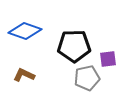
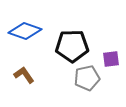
black pentagon: moved 2 px left
purple square: moved 3 px right
brown L-shape: rotated 30 degrees clockwise
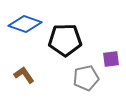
blue diamond: moved 7 px up
black pentagon: moved 7 px left, 6 px up
gray pentagon: moved 1 px left
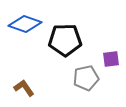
brown L-shape: moved 13 px down
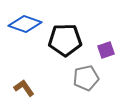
purple square: moved 5 px left, 9 px up; rotated 12 degrees counterclockwise
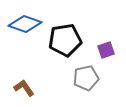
black pentagon: rotated 8 degrees counterclockwise
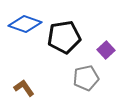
black pentagon: moved 1 px left, 3 px up
purple square: rotated 24 degrees counterclockwise
